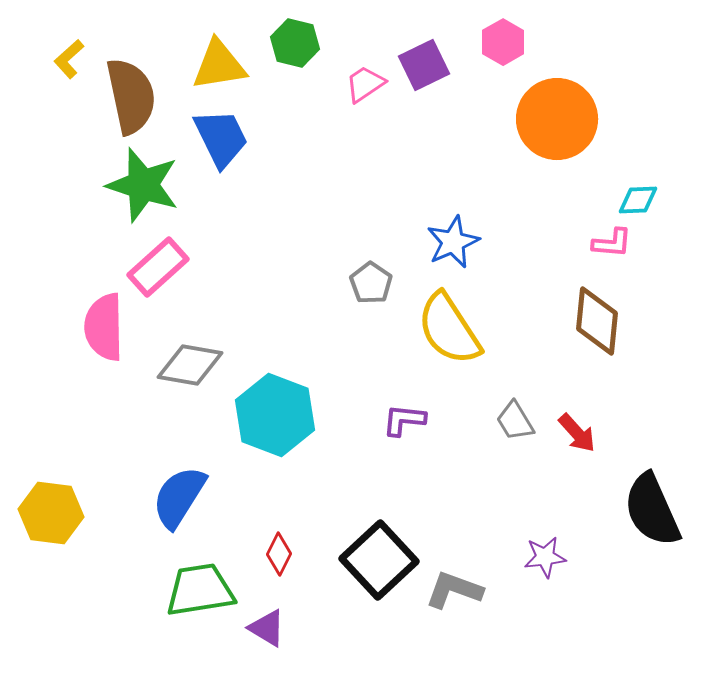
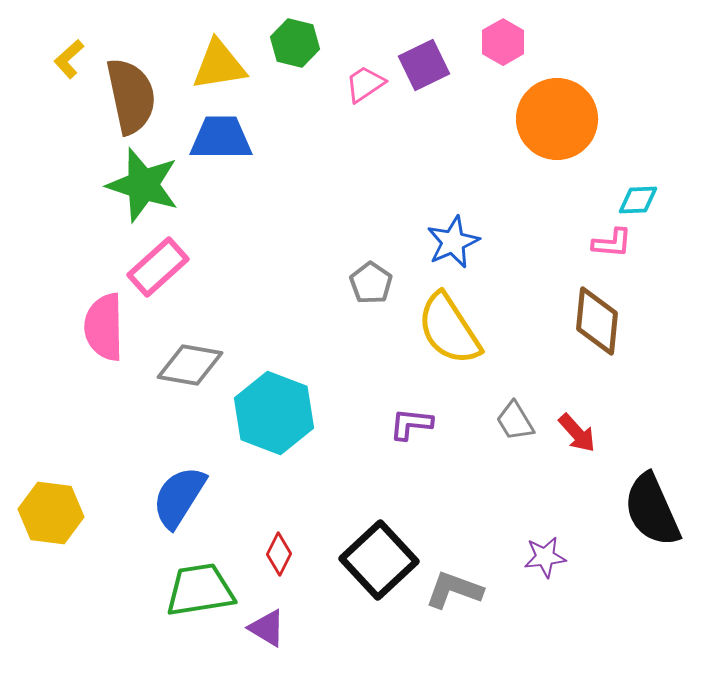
blue trapezoid: rotated 64 degrees counterclockwise
cyan hexagon: moved 1 px left, 2 px up
purple L-shape: moved 7 px right, 4 px down
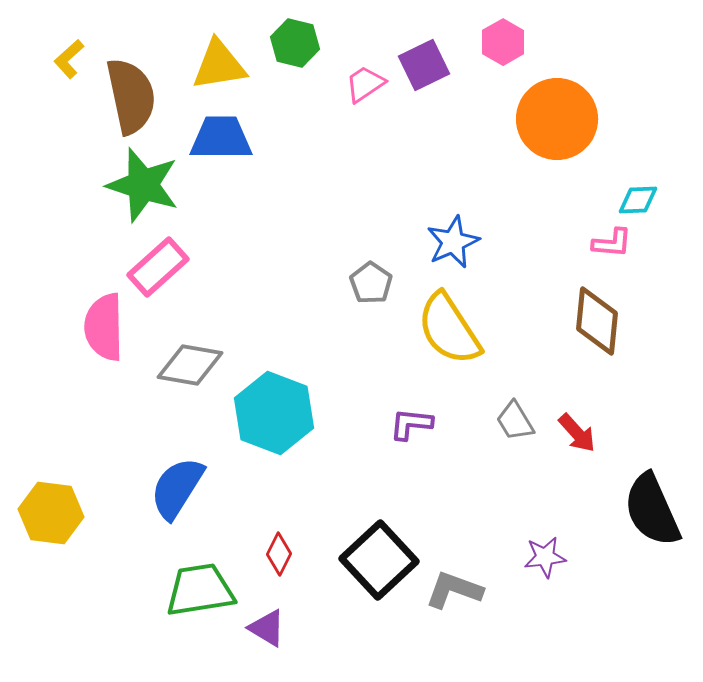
blue semicircle: moved 2 px left, 9 px up
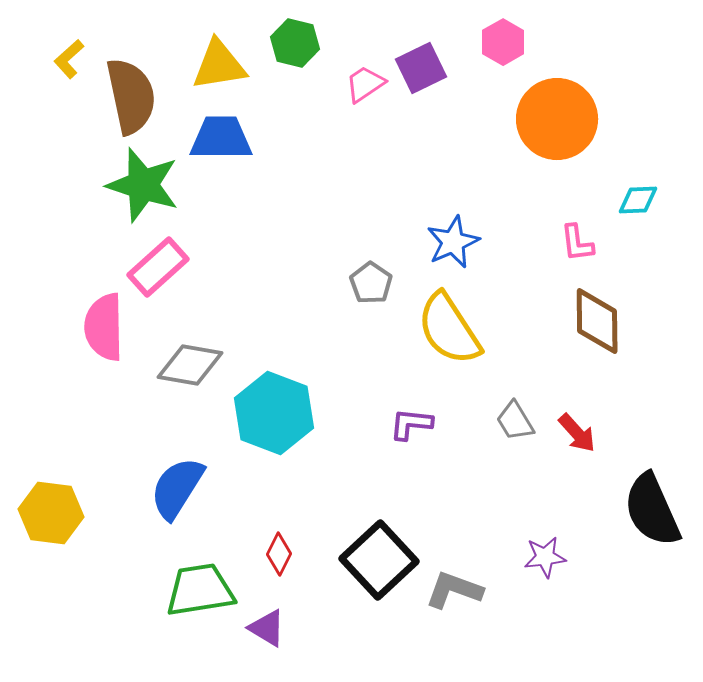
purple square: moved 3 px left, 3 px down
pink L-shape: moved 35 px left; rotated 78 degrees clockwise
brown diamond: rotated 6 degrees counterclockwise
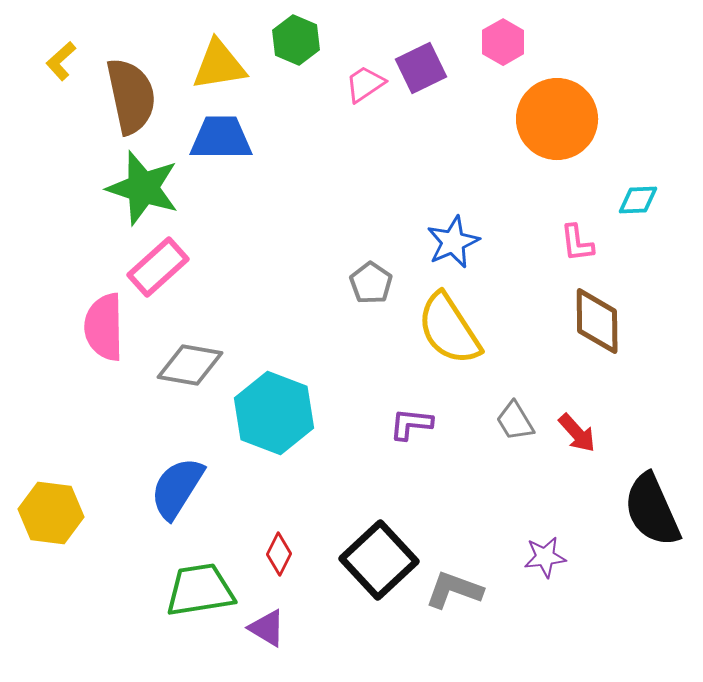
green hexagon: moved 1 px right, 3 px up; rotated 9 degrees clockwise
yellow L-shape: moved 8 px left, 2 px down
green star: moved 3 px down
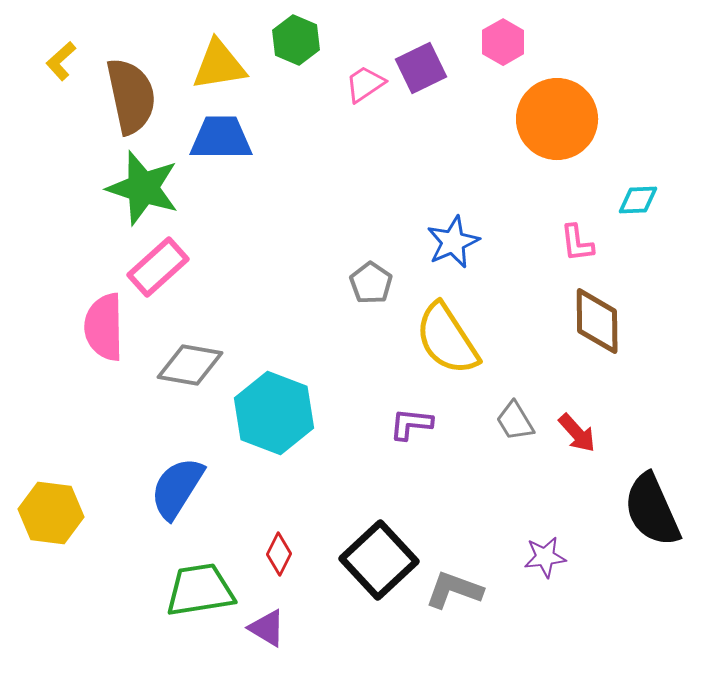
yellow semicircle: moved 2 px left, 10 px down
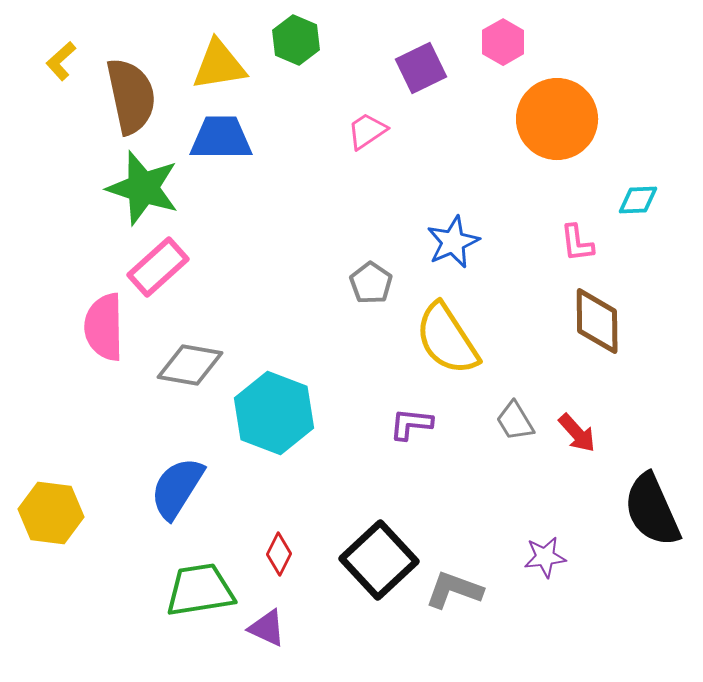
pink trapezoid: moved 2 px right, 47 px down
purple triangle: rotated 6 degrees counterclockwise
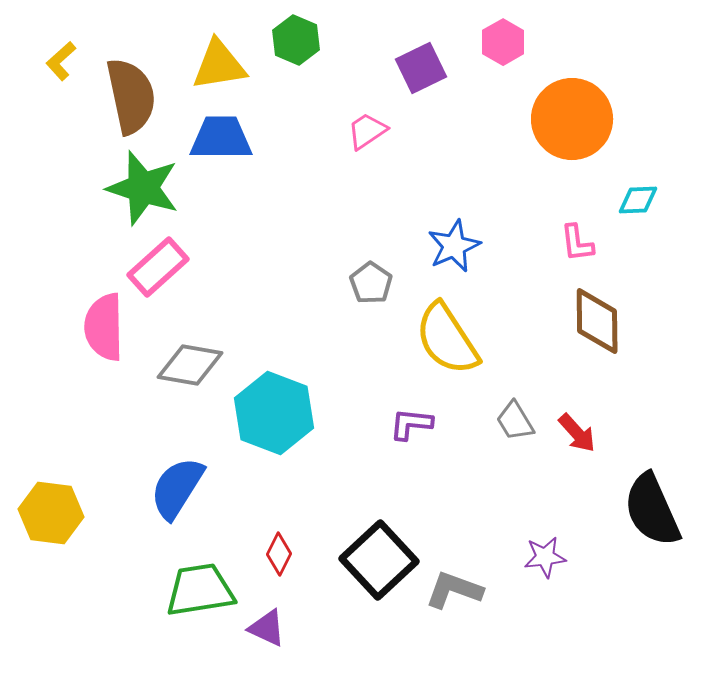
orange circle: moved 15 px right
blue star: moved 1 px right, 4 px down
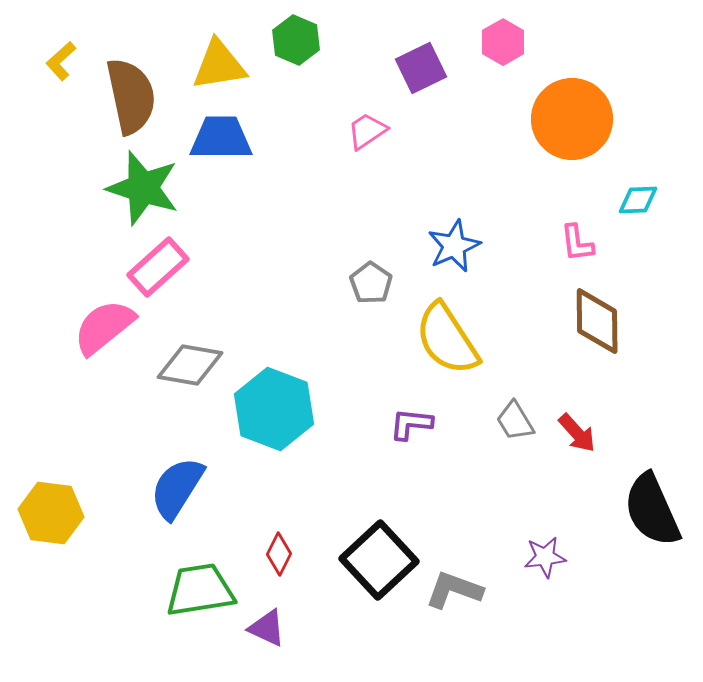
pink semicircle: rotated 52 degrees clockwise
cyan hexagon: moved 4 px up
